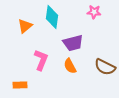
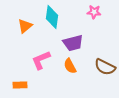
pink L-shape: rotated 135 degrees counterclockwise
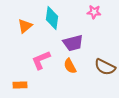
cyan diamond: moved 1 px down
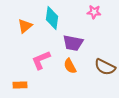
purple trapezoid: rotated 25 degrees clockwise
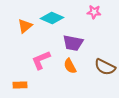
cyan diamond: rotated 75 degrees counterclockwise
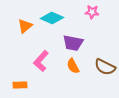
pink star: moved 2 px left
pink L-shape: moved 1 px down; rotated 25 degrees counterclockwise
orange semicircle: moved 3 px right
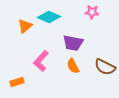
cyan diamond: moved 3 px left, 1 px up
orange rectangle: moved 3 px left, 3 px up; rotated 16 degrees counterclockwise
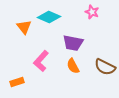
pink star: rotated 16 degrees clockwise
orange triangle: moved 1 px left, 1 px down; rotated 28 degrees counterclockwise
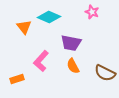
purple trapezoid: moved 2 px left
brown semicircle: moved 6 px down
orange rectangle: moved 3 px up
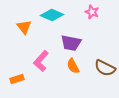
cyan diamond: moved 3 px right, 2 px up
brown semicircle: moved 5 px up
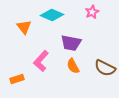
pink star: rotated 24 degrees clockwise
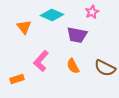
purple trapezoid: moved 6 px right, 8 px up
